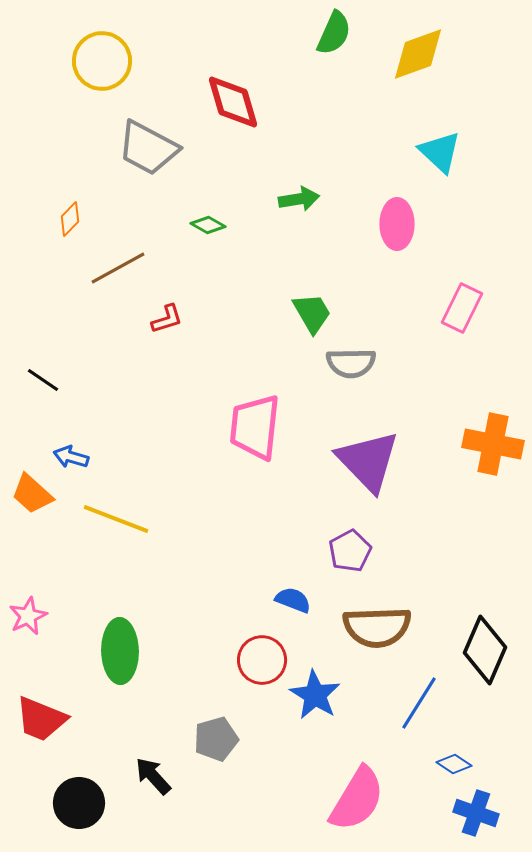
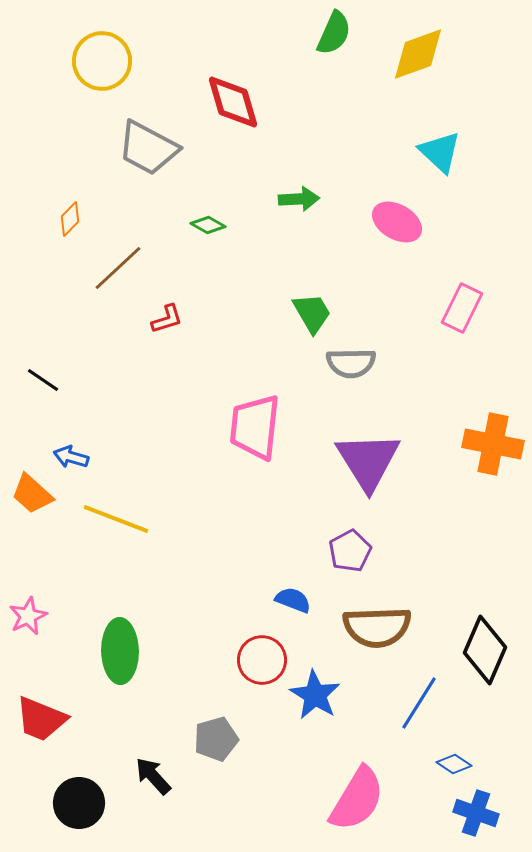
green arrow: rotated 6 degrees clockwise
pink ellipse: moved 2 px up; rotated 60 degrees counterclockwise
brown line: rotated 14 degrees counterclockwise
purple triangle: rotated 12 degrees clockwise
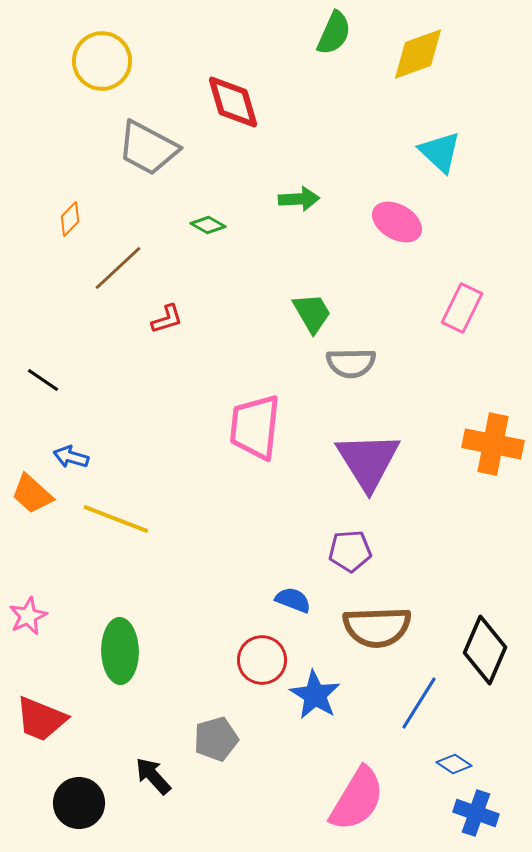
purple pentagon: rotated 24 degrees clockwise
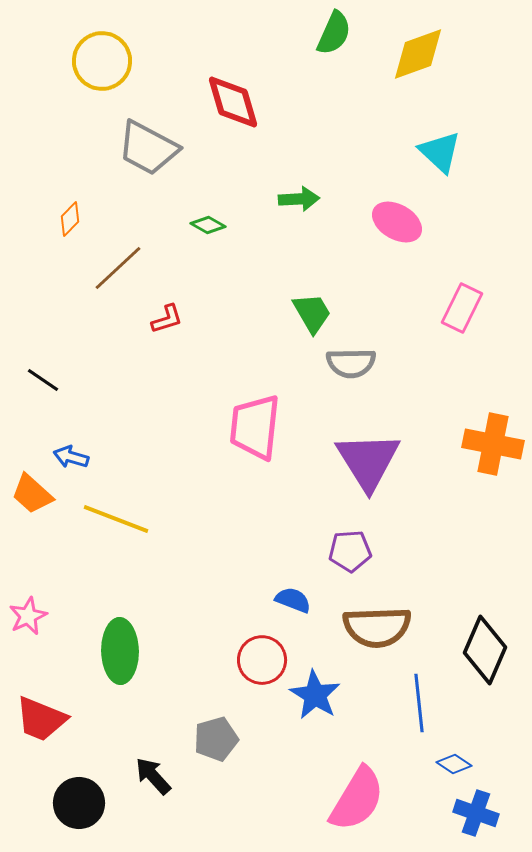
blue line: rotated 38 degrees counterclockwise
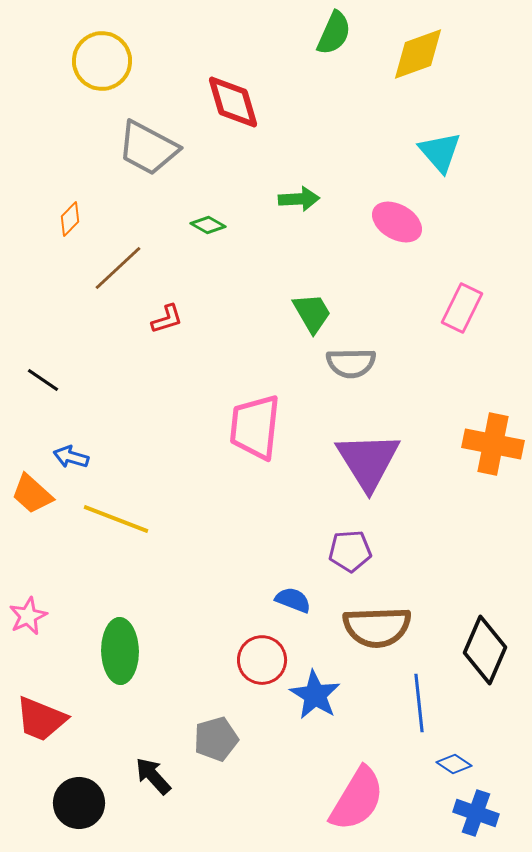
cyan triangle: rotated 6 degrees clockwise
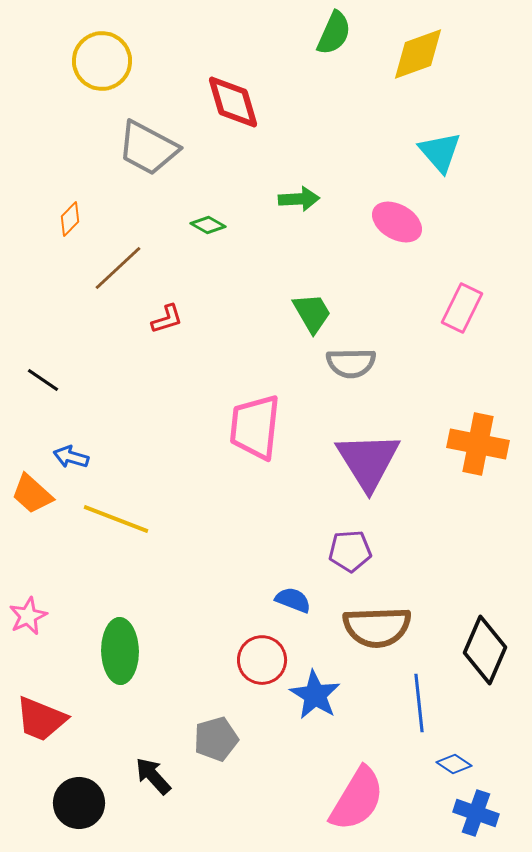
orange cross: moved 15 px left
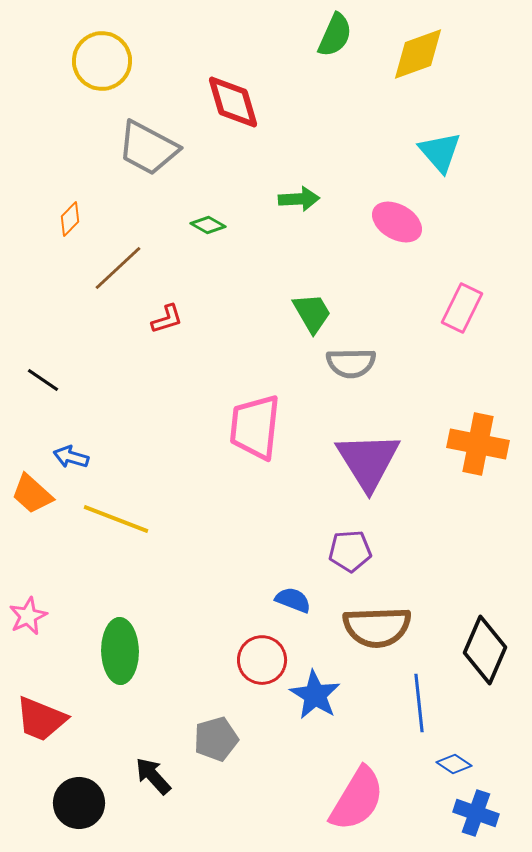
green semicircle: moved 1 px right, 2 px down
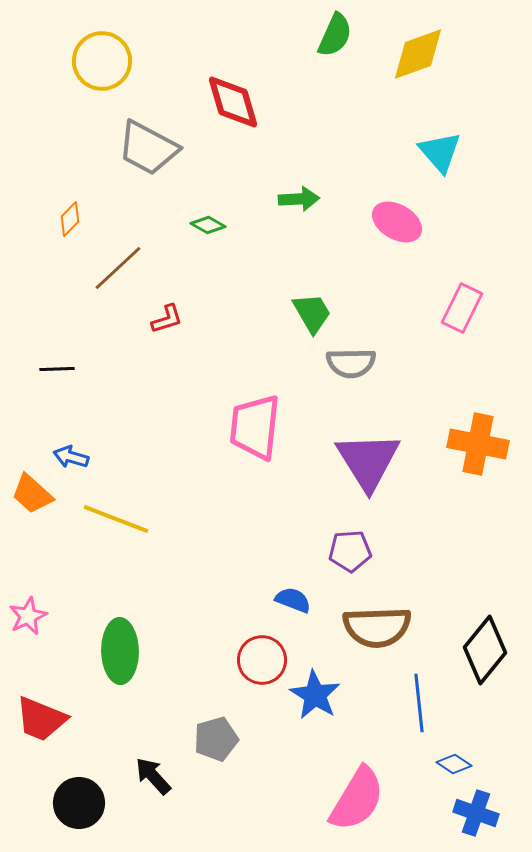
black line: moved 14 px right, 11 px up; rotated 36 degrees counterclockwise
black diamond: rotated 16 degrees clockwise
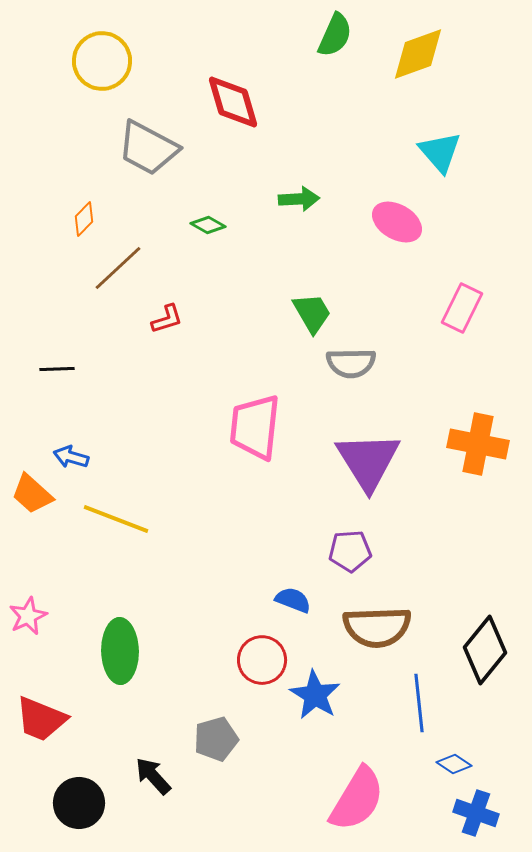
orange diamond: moved 14 px right
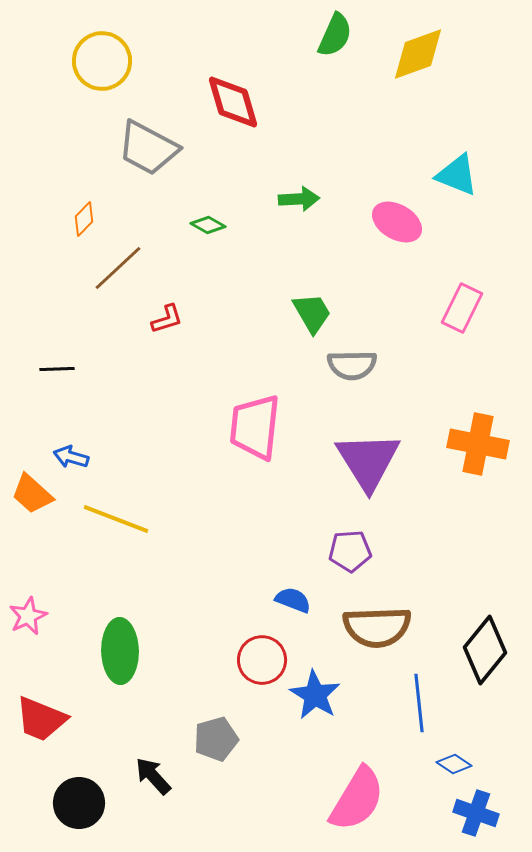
cyan triangle: moved 17 px right, 23 px down; rotated 27 degrees counterclockwise
gray semicircle: moved 1 px right, 2 px down
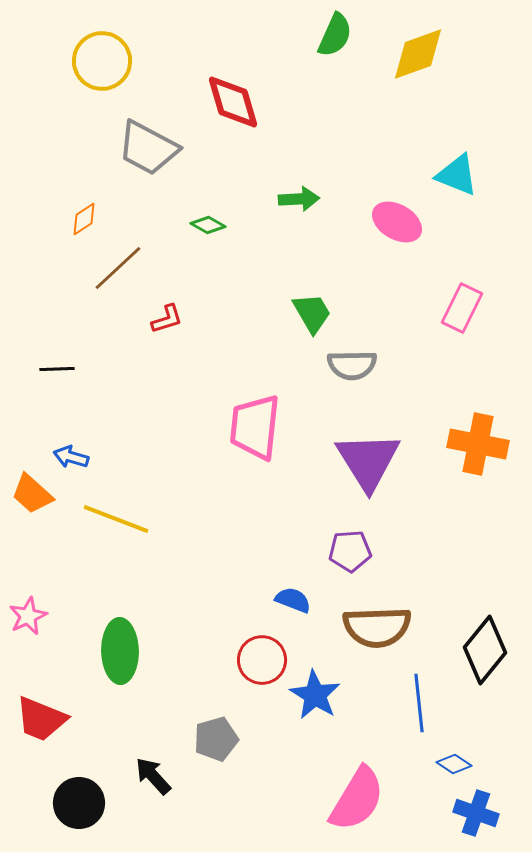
orange diamond: rotated 12 degrees clockwise
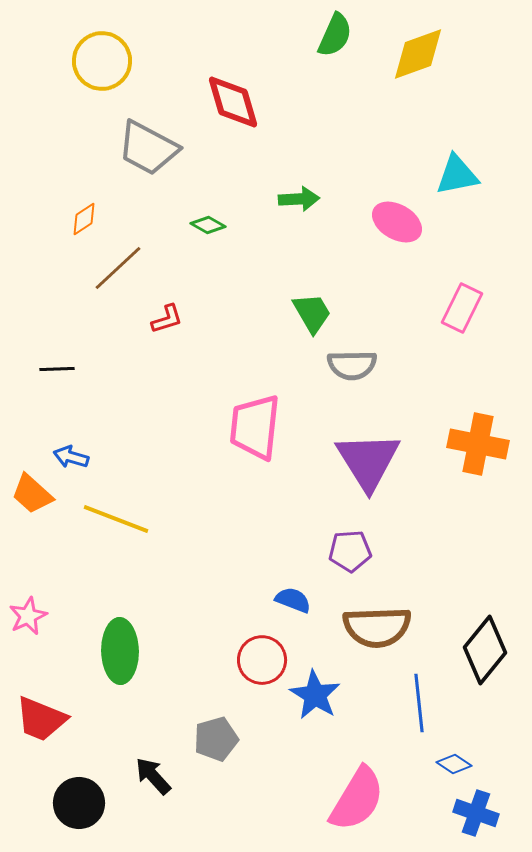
cyan triangle: rotated 33 degrees counterclockwise
